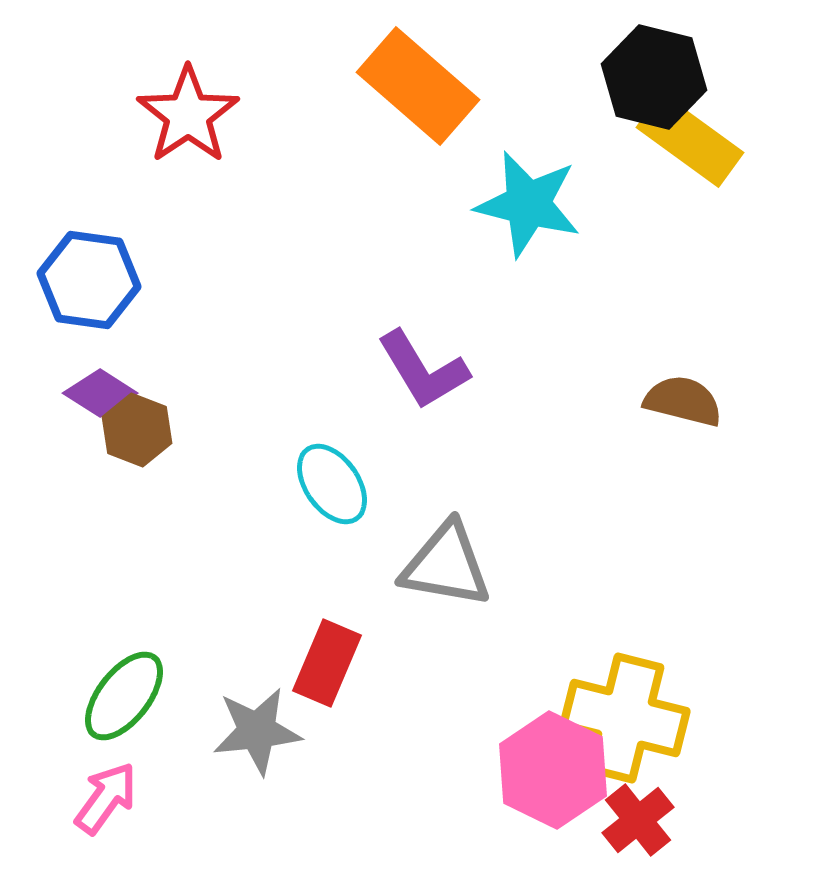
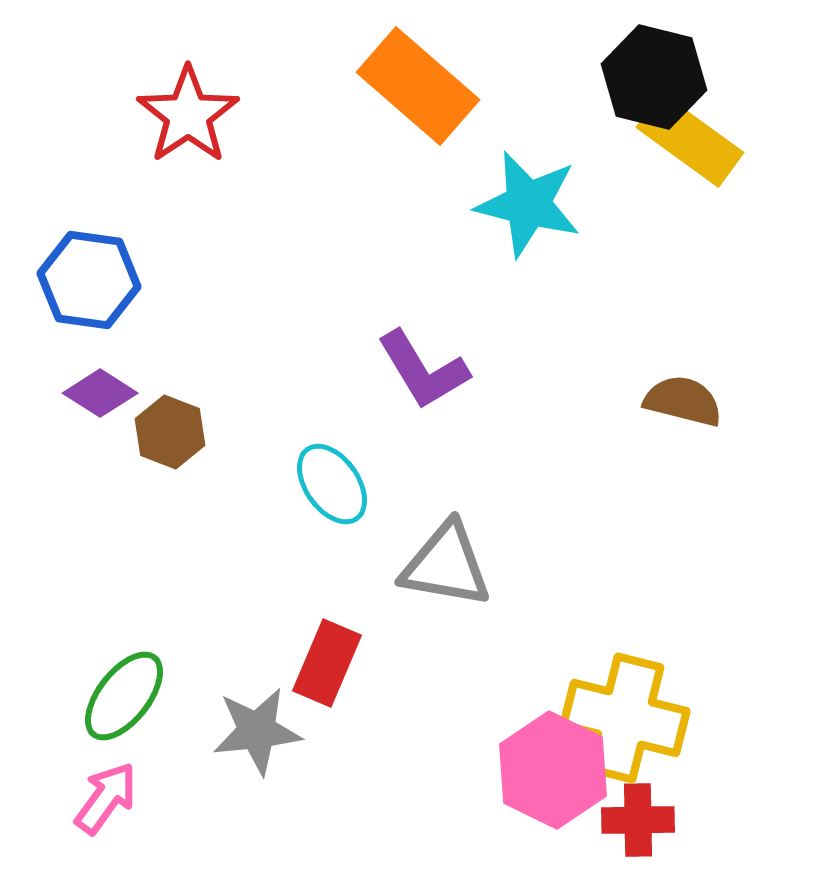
brown hexagon: moved 33 px right, 2 px down
red cross: rotated 38 degrees clockwise
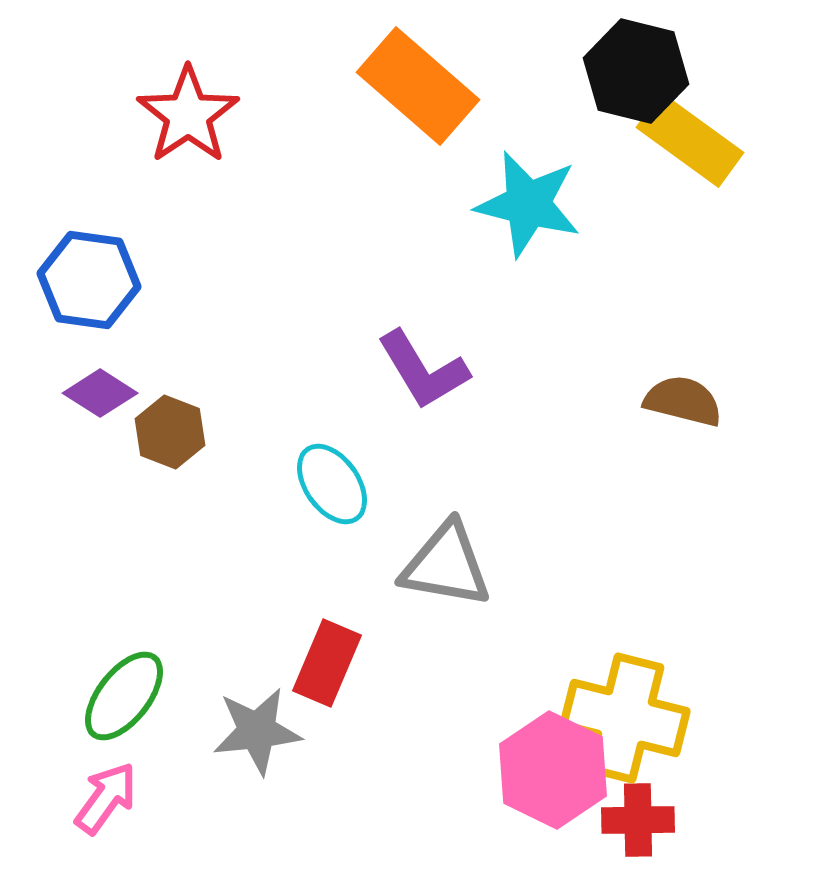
black hexagon: moved 18 px left, 6 px up
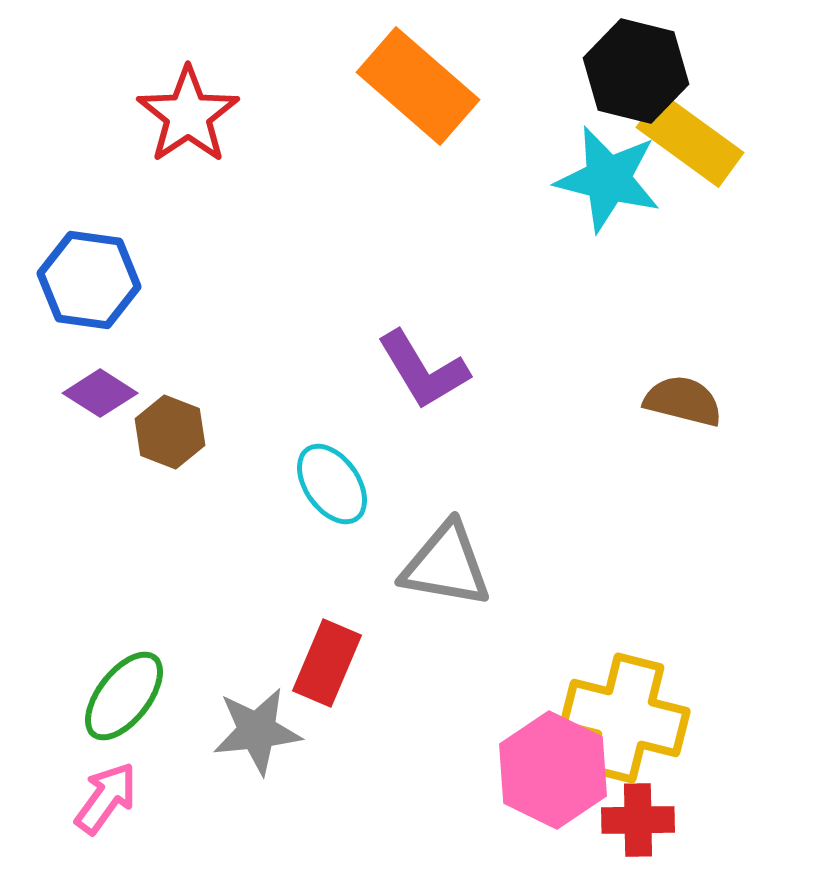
cyan star: moved 80 px right, 25 px up
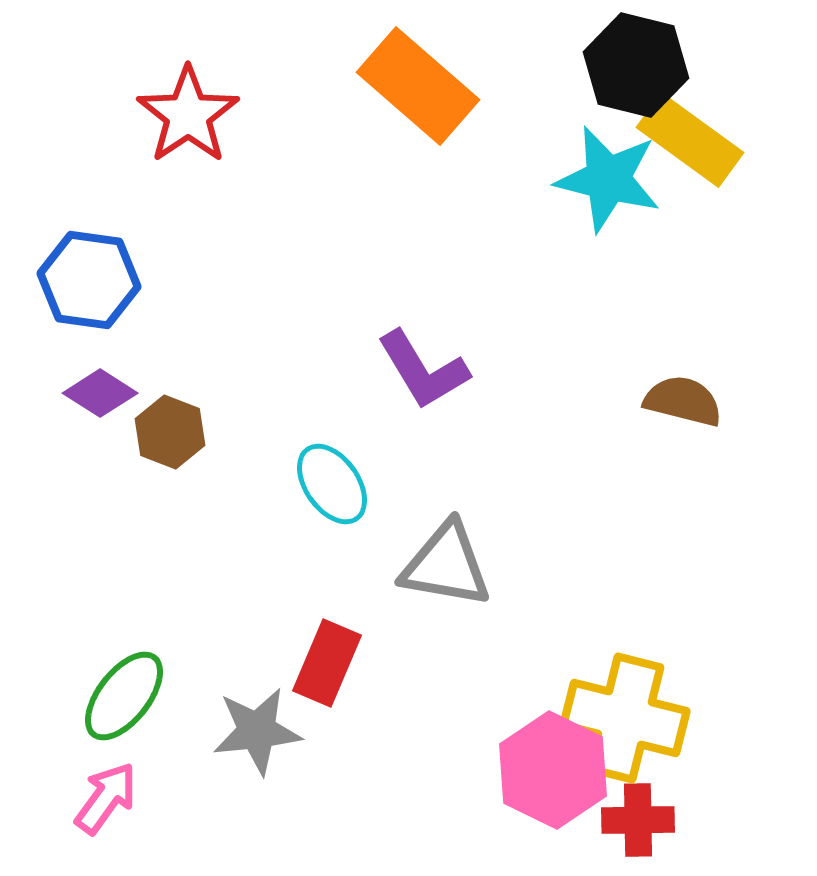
black hexagon: moved 6 px up
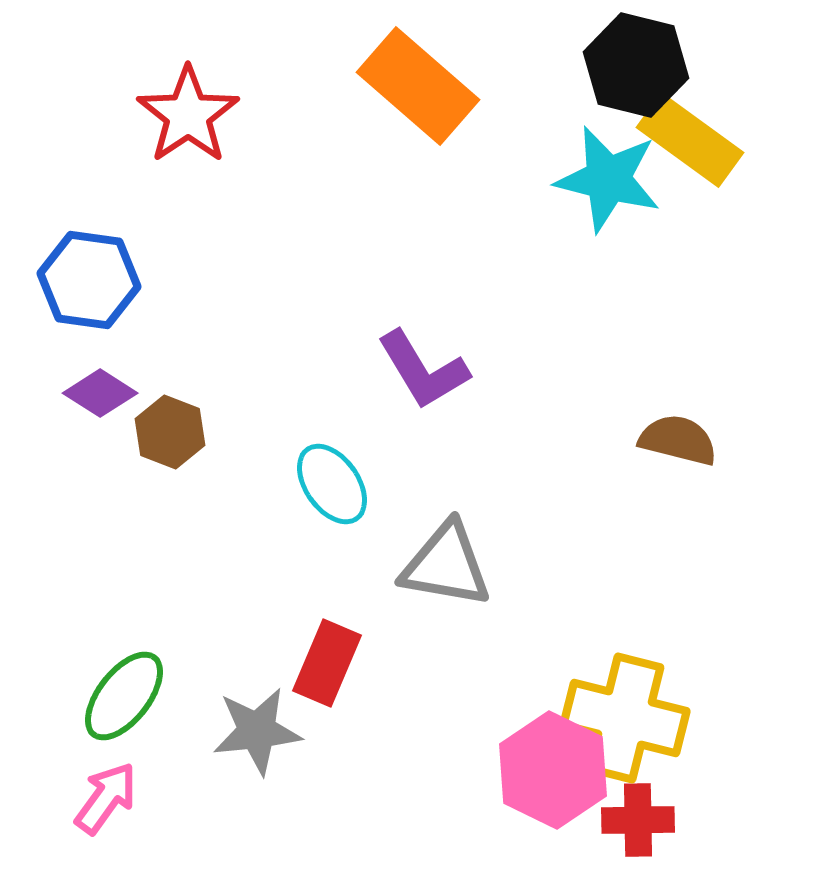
brown semicircle: moved 5 px left, 39 px down
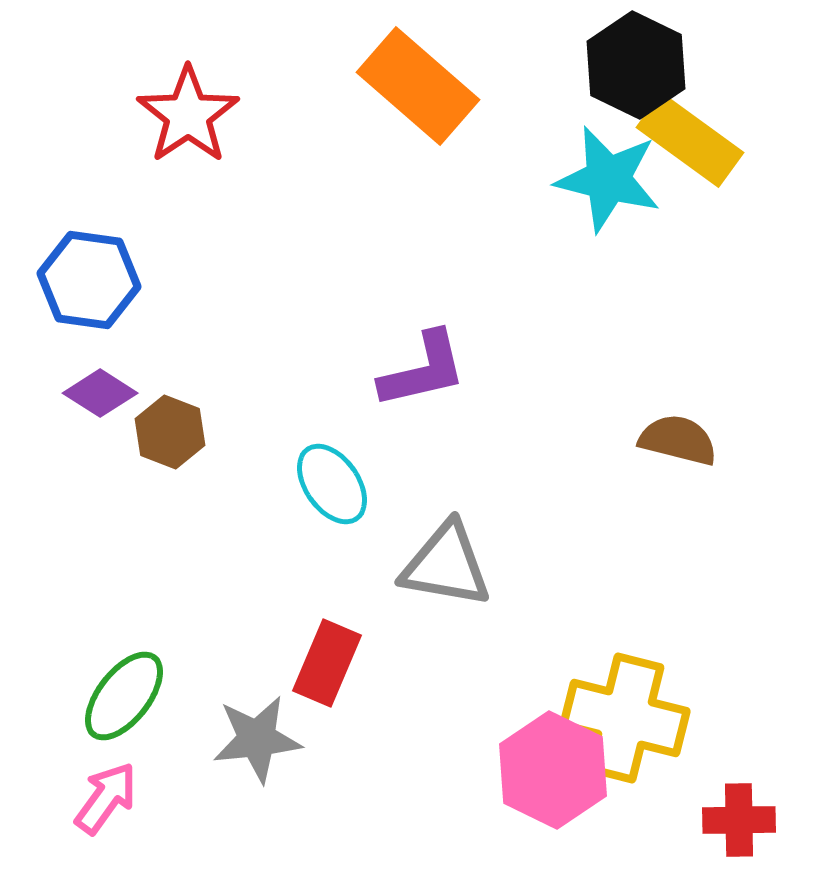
black hexagon: rotated 12 degrees clockwise
purple L-shape: rotated 72 degrees counterclockwise
gray star: moved 8 px down
red cross: moved 101 px right
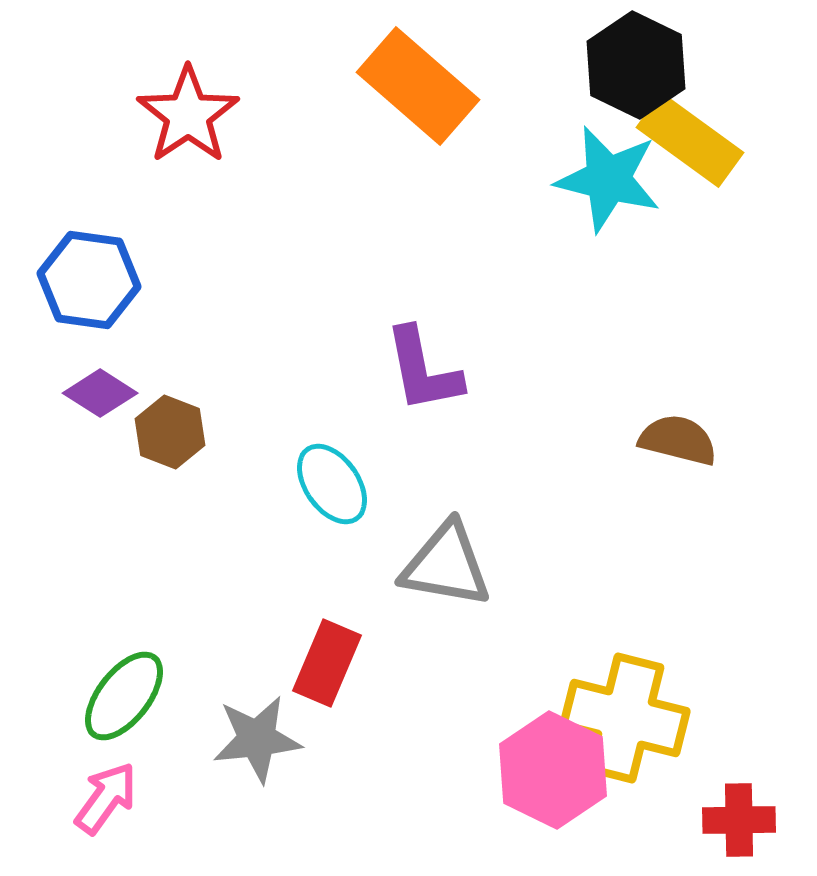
purple L-shape: rotated 92 degrees clockwise
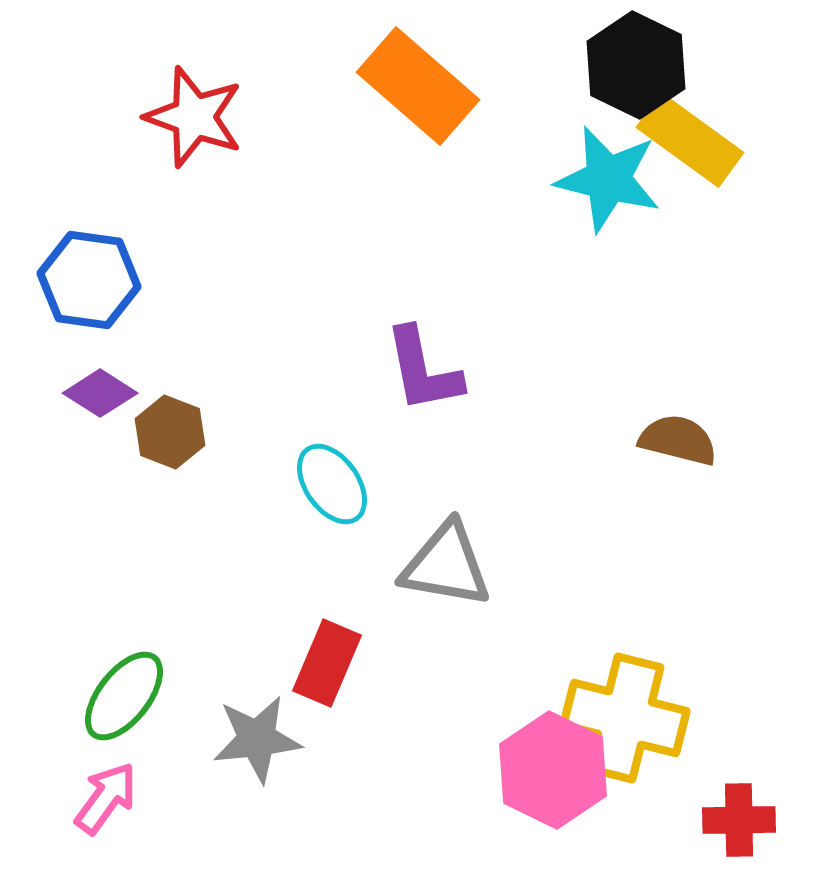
red star: moved 6 px right, 2 px down; rotated 18 degrees counterclockwise
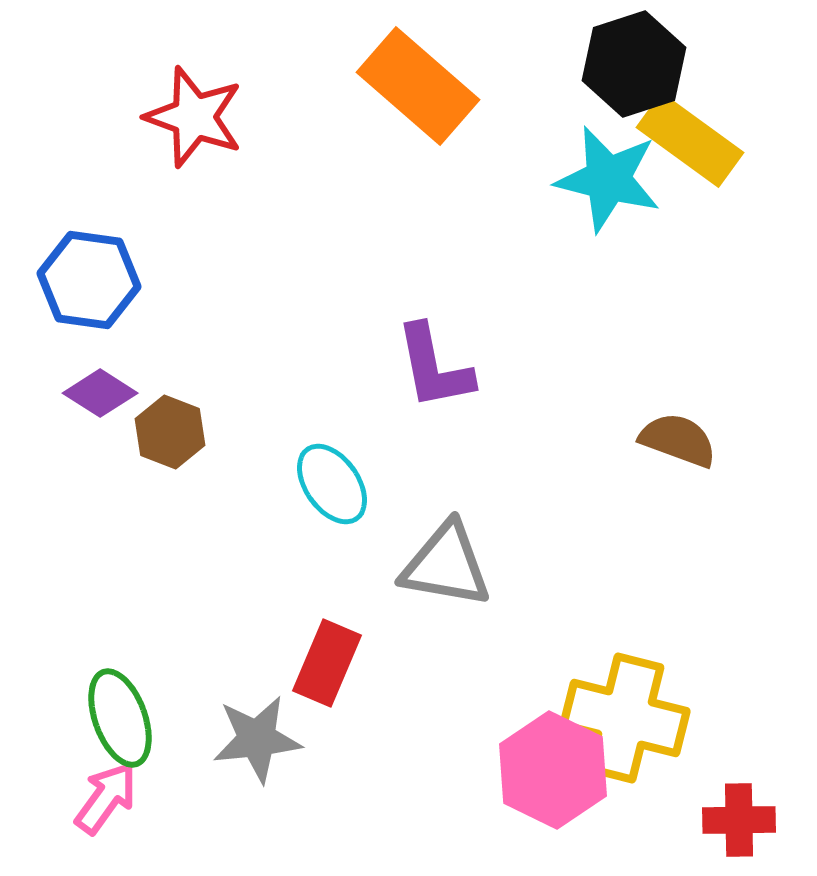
black hexagon: moved 2 px left, 1 px up; rotated 16 degrees clockwise
purple L-shape: moved 11 px right, 3 px up
brown semicircle: rotated 6 degrees clockwise
green ellipse: moved 4 px left, 22 px down; rotated 58 degrees counterclockwise
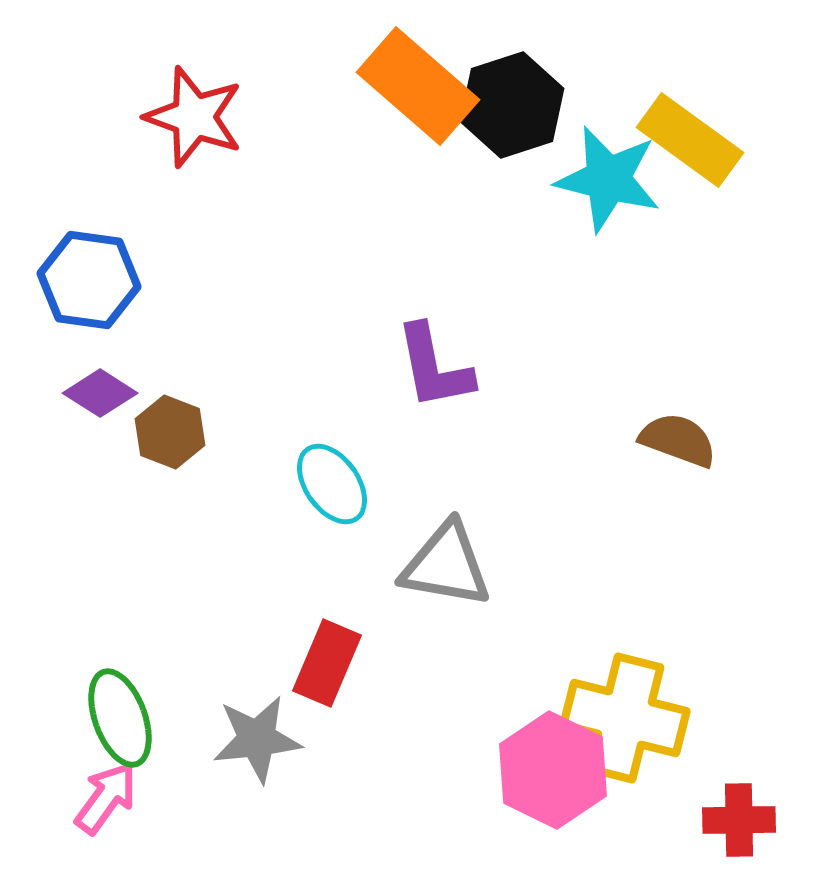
black hexagon: moved 122 px left, 41 px down
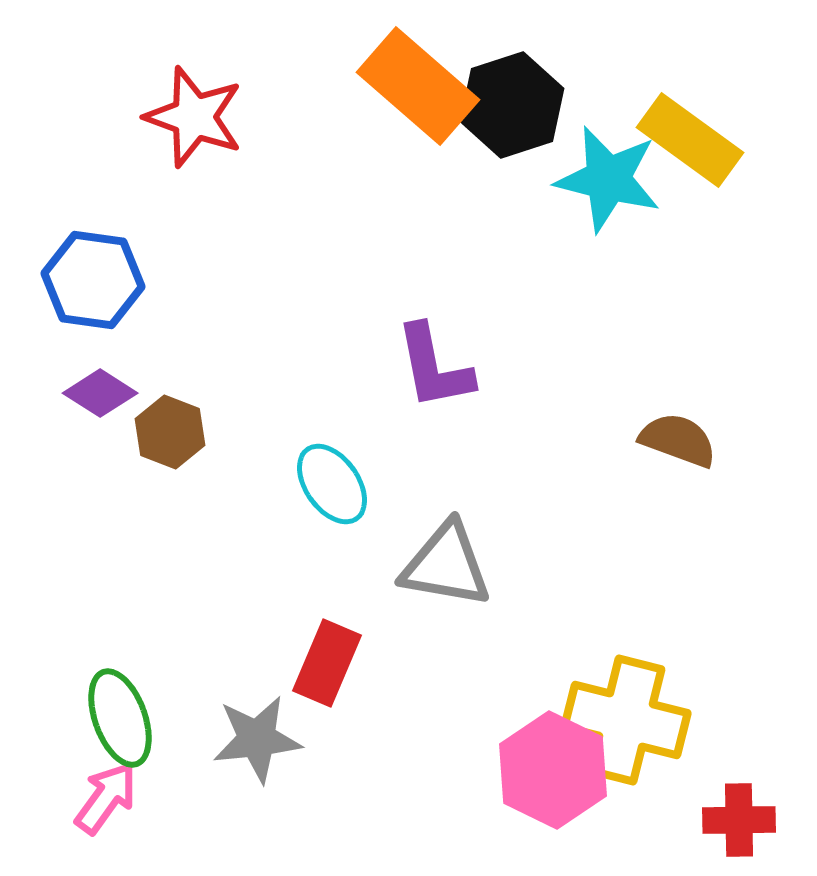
blue hexagon: moved 4 px right
yellow cross: moved 1 px right, 2 px down
